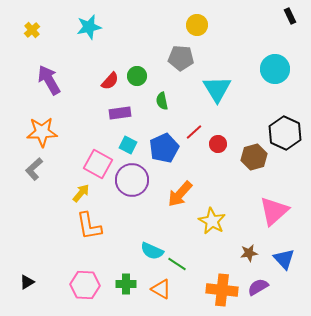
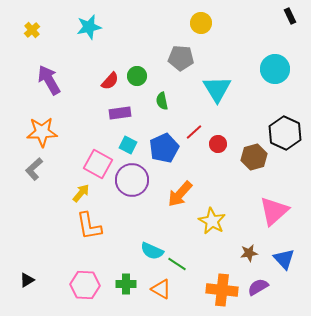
yellow circle: moved 4 px right, 2 px up
black triangle: moved 2 px up
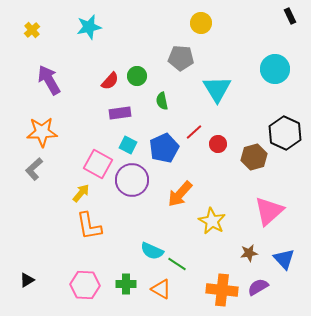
pink triangle: moved 5 px left
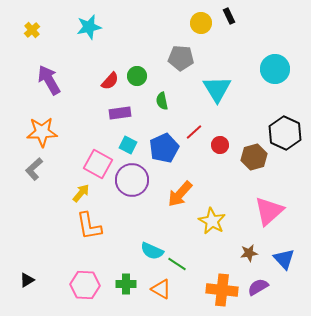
black rectangle: moved 61 px left
red circle: moved 2 px right, 1 px down
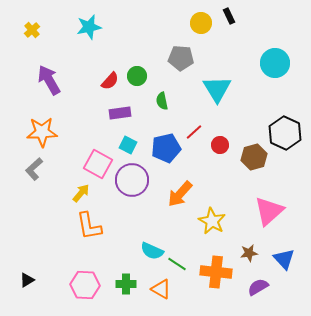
cyan circle: moved 6 px up
blue pentagon: moved 2 px right; rotated 12 degrees clockwise
orange cross: moved 6 px left, 18 px up
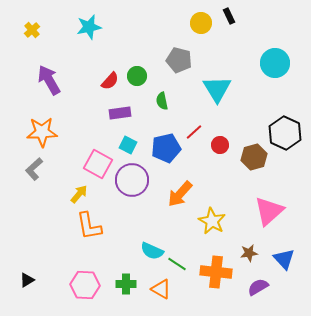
gray pentagon: moved 2 px left, 2 px down; rotated 10 degrees clockwise
yellow arrow: moved 2 px left, 1 px down
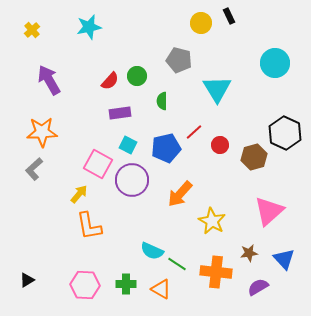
green semicircle: rotated 12 degrees clockwise
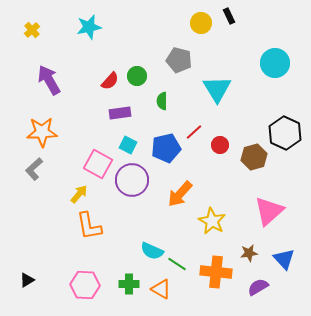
green cross: moved 3 px right
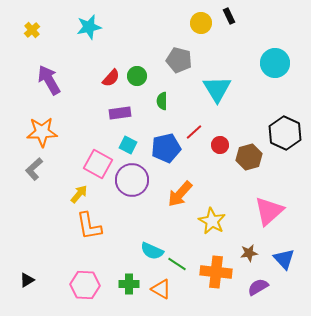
red semicircle: moved 1 px right, 3 px up
brown hexagon: moved 5 px left
